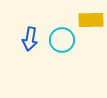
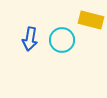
yellow rectangle: rotated 15 degrees clockwise
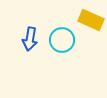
yellow rectangle: rotated 10 degrees clockwise
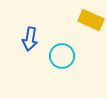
cyan circle: moved 16 px down
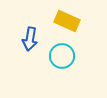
yellow rectangle: moved 24 px left, 1 px down
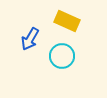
blue arrow: rotated 20 degrees clockwise
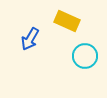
cyan circle: moved 23 px right
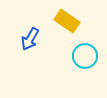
yellow rectangle: rotated 10 degrees clockwise
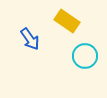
blue arrow: rotated 65 degrees counterclockwise
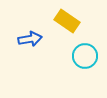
blue arrow: rotated 65 degrees counterclockwise
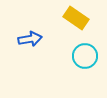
yellow rectangle: moved 9 px right, 3 px up
